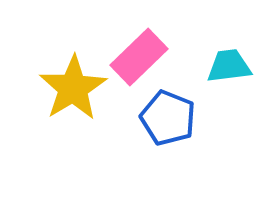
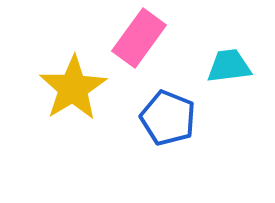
pink rectangle: moved 19 px up; rotated 10 degrees counterclockwise
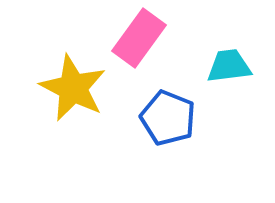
yellow star: rotated 14 degrees counterclockwise
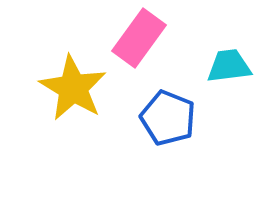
yellow star: rotated 4 degrees clockwise
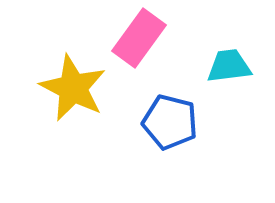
yellow star: rotated 4 degrees counterclockwise
blue pentagon: moved 2 px right, 4 px down; rotated 8 degrees counterclockwise
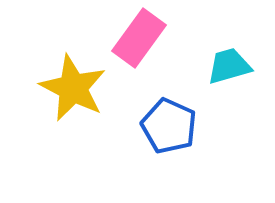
cyan trapezoid: rotated 9 degrees counterclockwise
blue pentagon: moved 1 px left, 4 px down; rotated 10 degrees clockwise
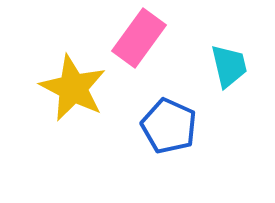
cyan trapezoid: rotated 93 degrees clockwise
